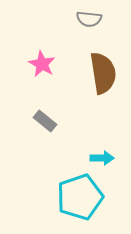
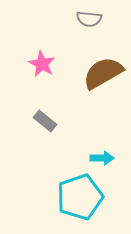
brown semicircle: rotated 111 degrees counterclockwise
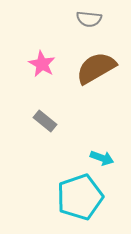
brown semicircle: moved 7 px left, 5 px up
cyan arrow: rotated 20 degrees clockwise
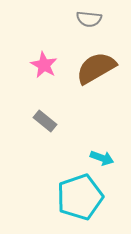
pink star: moved 2 px right, 1 px down
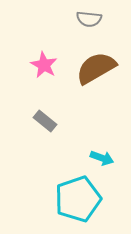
cyan pentagon: moved 2 px left, 2 px down
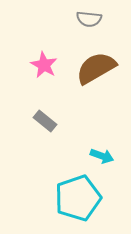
cyan arrow: moved 2 px up
cyan pentagon: moved 1 px up
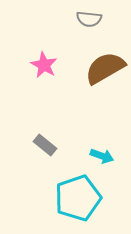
brown semicircle: moved 9 px right
gray rectangle: moved 24 px down
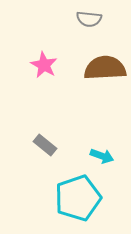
brown semicircle: rotated 27 degrees clockwise
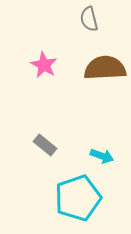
gray semicircle: rotated 70 degrees clockwise
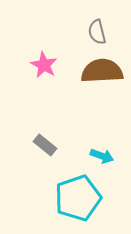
gray semicircle: moved 8 px right, 13 px down
brown semicircle: moved 3 px left, 3 px down
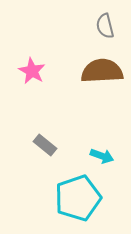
gray semicircle: moved 8 px right, 6 px up
pink star: moved 12 px left, 6 px down
